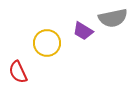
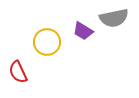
gray semicircle: moved 1 px right
yellow circle: moved 1 px up
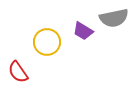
red semicircle: rotated 10 degrees counterclockwise
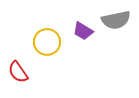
gray semicircle: moved 2 px right, 2 px down
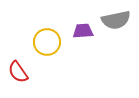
purple trapezoid: rotated 145 degrees clockwise
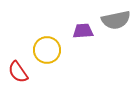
yellow circle: moved 8 px down
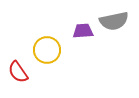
gray semicircle: moved 2 px left, 1 px down
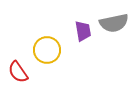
gray semicircle: moved 2 px down
purple trapezoid: rotated 85 degrees clockwise
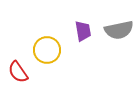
gray semicircle: moved 5 px right, 7 px down
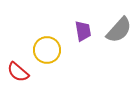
gray semicircle: rotated 36 degrees counterclockwise
red semicircle: rotated 15 degrees counterclockwise
